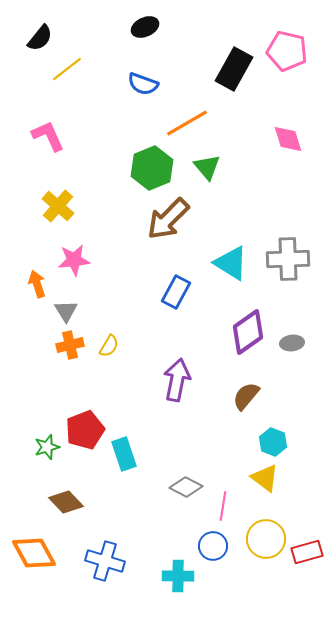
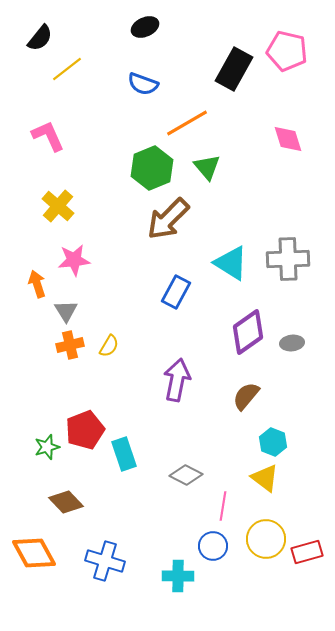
gray diamond: moved 12 px up
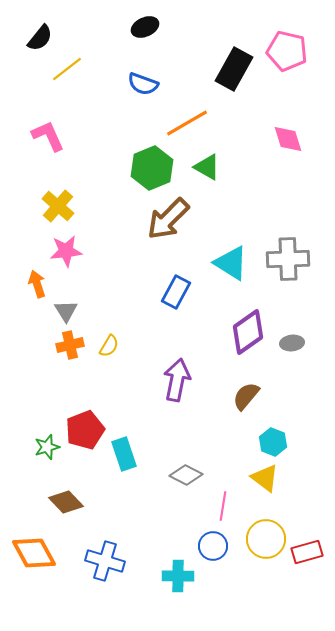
green triangle: rotated 20 degrees counterclockwise
pink star: moved 8 px left, 9 px up
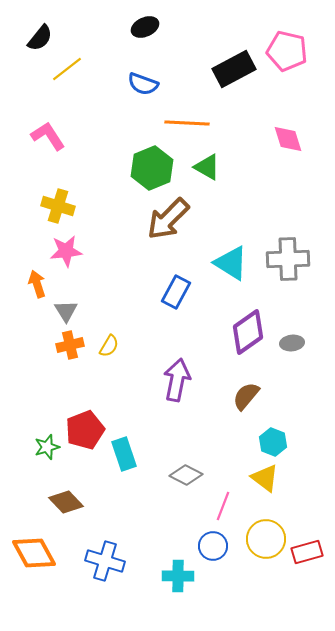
black rectangle: rotated 33 degrees clockwise
orange line: rotated 33 degrees clockwise
pink L-shape: rotated 9 degrees counterclockwise
yellow cross: rotated 24 degrees counterclockwise
pink line: rotated 12 degrees clockwise
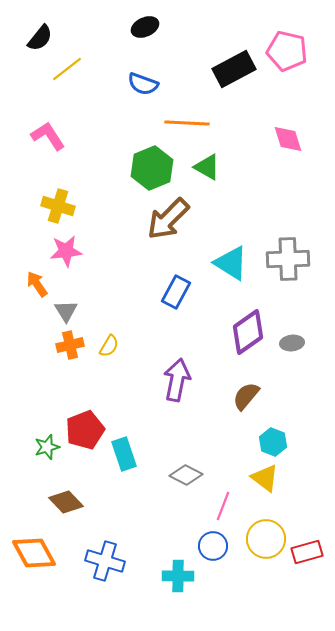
orange arrow: rotated 16 degrees counterclockwise
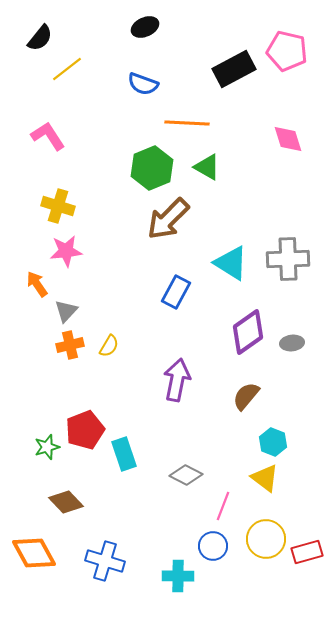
gray triangle: rotated 15 degrees clockwise
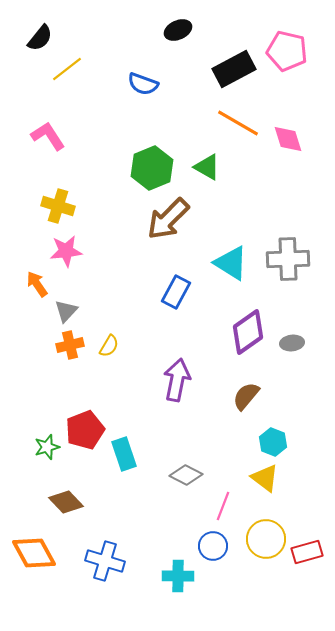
black ellipse: moved 33 px right, 3 px down
orange line: moved 51 px right; rotated 27 degrees clockwise
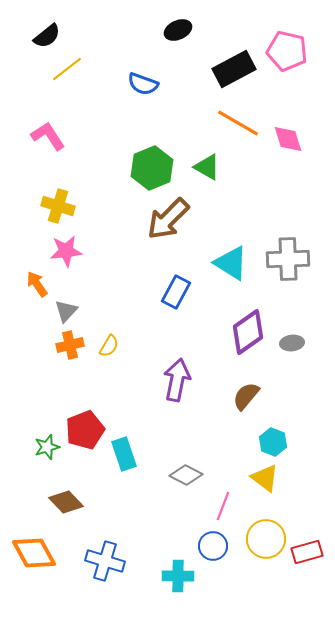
black semicircle: moved 7 px right, 2 px up; rotated 12 degrees clockwise
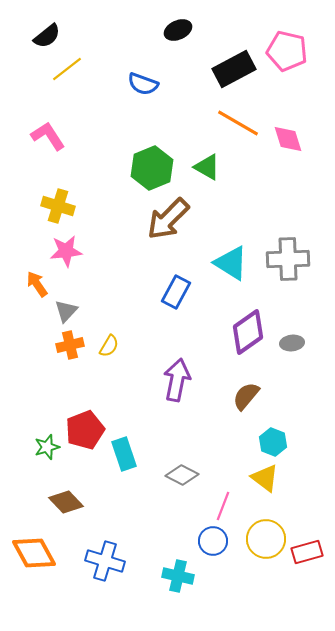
gray diamond: moved 4 px left
blue circle: moved 5 px up
cyan cross: rotated 12 degrees clockwise
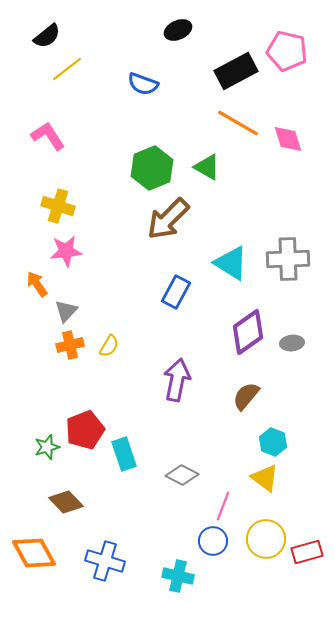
black rectangle: moved 2 px right, 2 px down
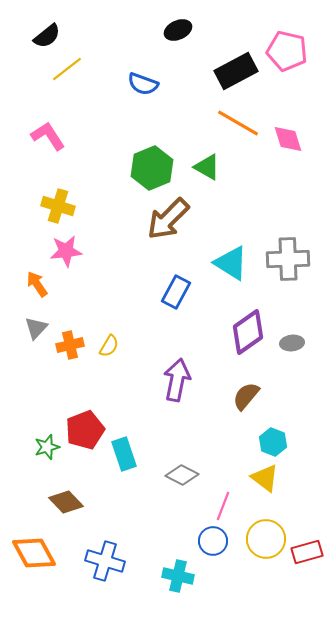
gray triangle: moved 30 px left, 17 px down
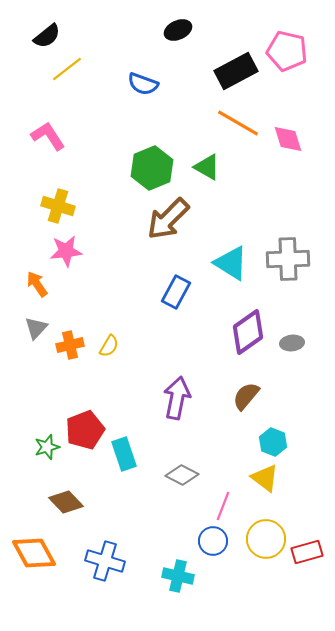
purple arrow: moved 18 px down
